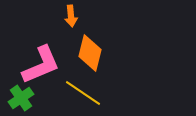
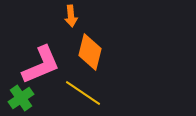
orange diamond: moved 1 px up
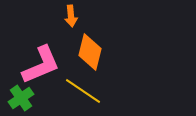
yellow line: moved 2 px up
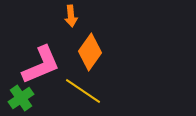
orange diamond: rotated 21 degrees clockwise
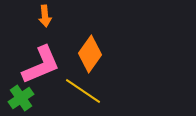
orange arrow: moved 26 px left
orange diamond: moved 2 px down
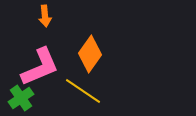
pink L-shape: moved 1 px left, 2 px down
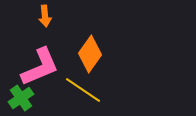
yellow line: moved 1 px up
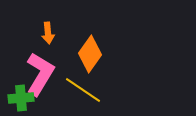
orange arrow: moved 3 px right, 17 px down
pink L-shape: moved 7 px down; rotated 36 degrees counterclockwise
green cross: rotated 30 degrees clockwise
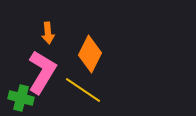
orange diamond: rotated 9 degrees counterclockwise
pink L-shape: moved 2 px right, 2 px up
green cross: rotated 20 degrees clockwise
